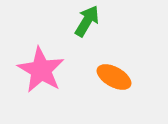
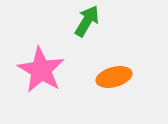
orange ellipse: rotated 44 degrees counterclockwise
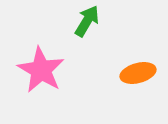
orange ellipse: moved 24 px right, 4 px up
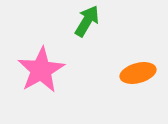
pink star: rotated 12 degrees clockwise
